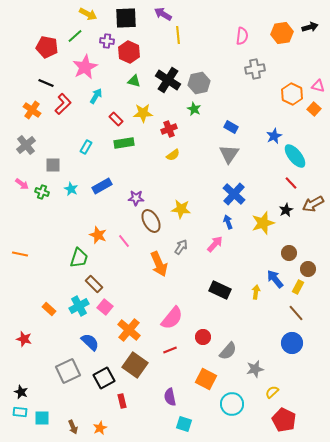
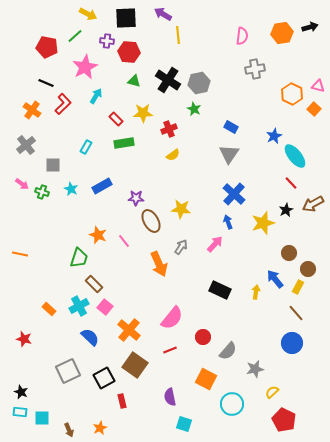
red hexagon at (129, 52): rotated 20 degrees counterclockwise
blue semicircle at (90, 342): moved 5 px up
brown arrow at (73, 427): moved 4 px left, 3 px down
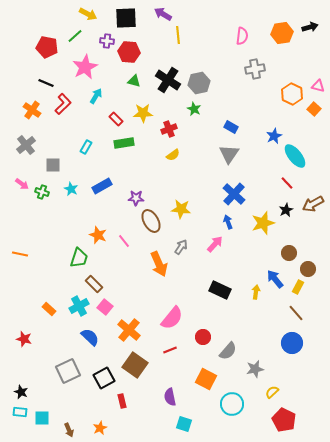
red line at (291, 183): moved 4 px left
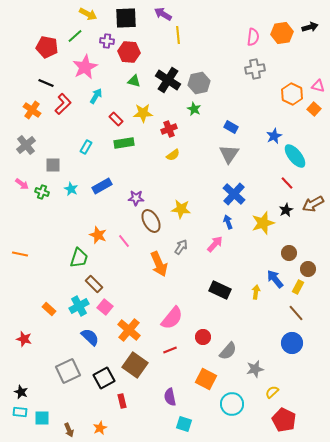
pink semicircle at (242, 36): moved 11 px right, 1 px down
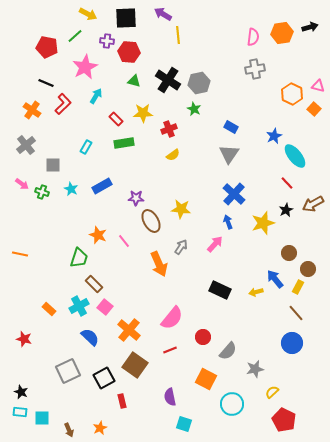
yellow arrow at (256, 292): rotated 112 degrees counterclockwise
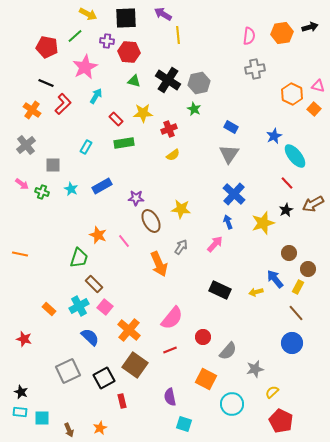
pink semicircle at (253, 37): moved 4 px left, 1 px up
red pentagon at (284, 420): moved 3 px left, 1 px down
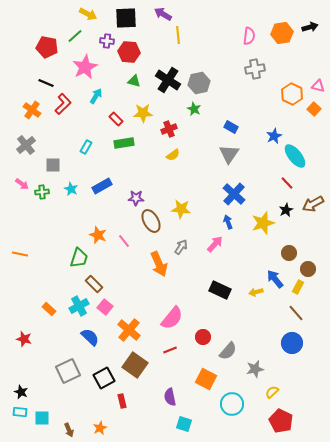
green cross at (42, 192): rotated 24 degrees counterclockwise
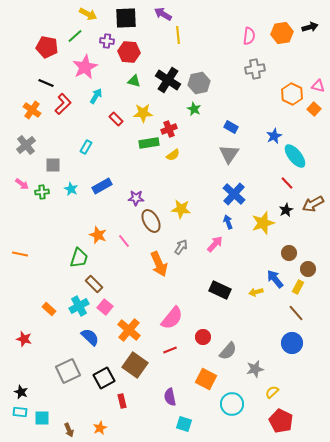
green rectangle at (124, 143): moved 25 px right
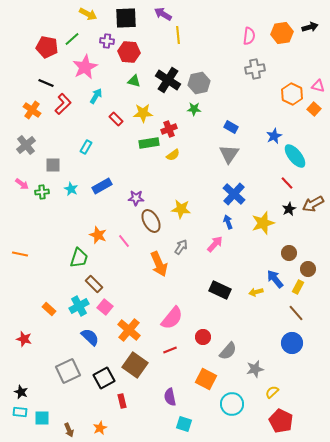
green line at (75, 36): moved 3 px left, 3 px down
green star at (194, 109): rotated 24 degrees counterclockwise
black star at (286, 210): moved 3 px right, 1 px up
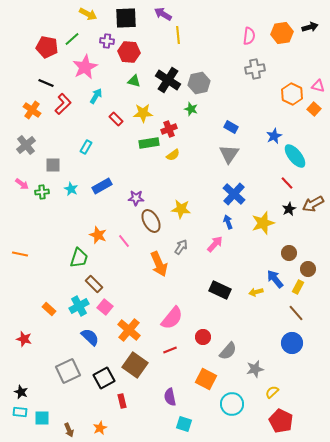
green star at (194, 109): moved 3 px left; rotated 16 degrees clockwise
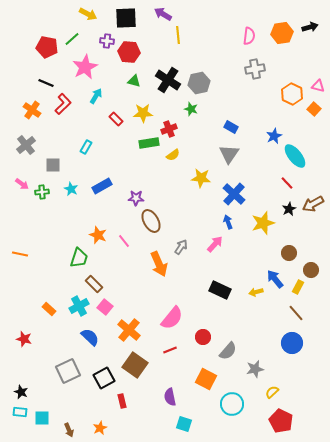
yellow star at (181, 209): moved 20 px right, 31 px up
brown circle at (308, 269): moved 3 px right, 1 px down
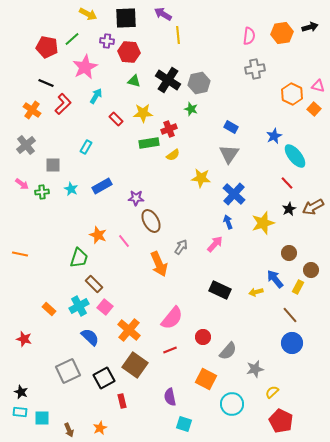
brown arrow at (313, 204): moved 3 px down
brown line at (296, 313): moved 6 px left, 2 px down
